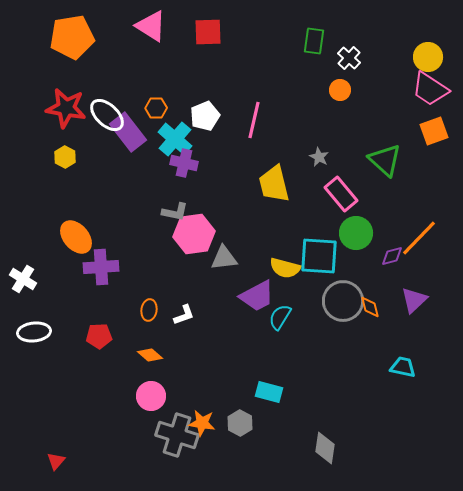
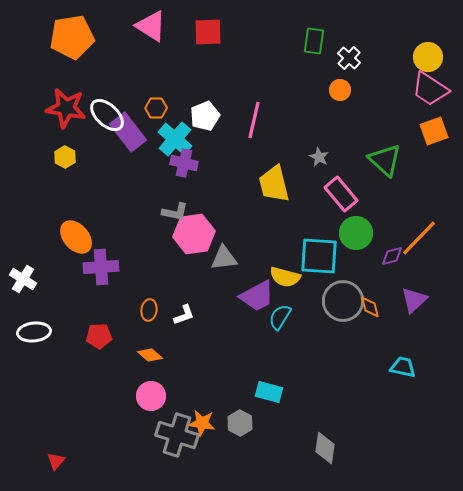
yellow semicircle at (285, 268): moved 9 px down
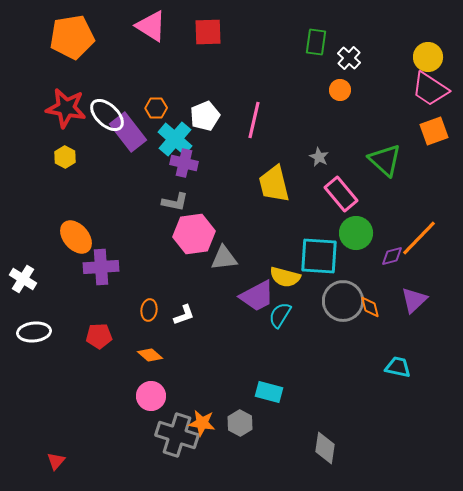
green rectangle at (314, 41): moved 2 px right, 1 px down
gray L-shape at (175, 212): moved 10 px up
cyan semicircle at (280, 317): moved 2 px up
cyan trapezoid at (403, 367): moved 5 px left
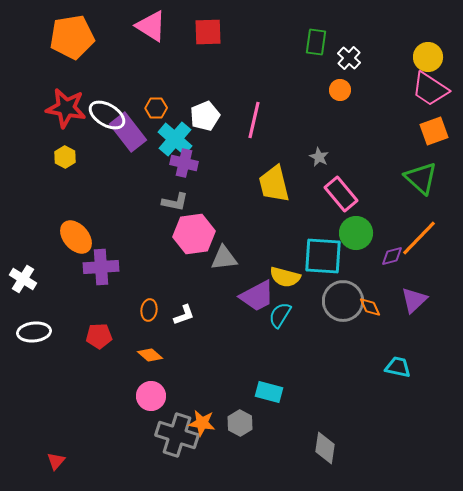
white ellipse at (107, 115): rotated 12 degrees counterclockwise
green triangle at (385, 160): moved 36 px right, 18 px down
cyan square at (319, 256): moved 4 px right
orange diamond at (370, 307): rotated 10 degrees counterclockwise
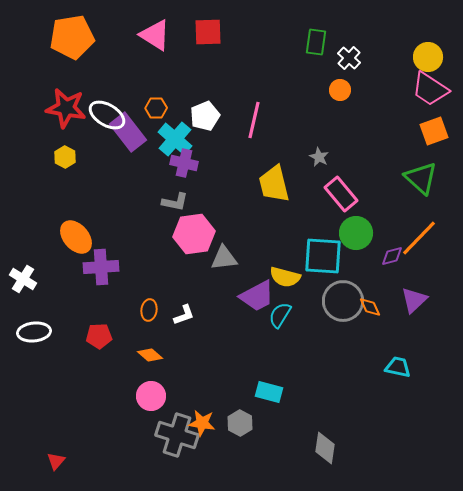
pink triangle at (151, 26): moved 4 px right, 9 px down
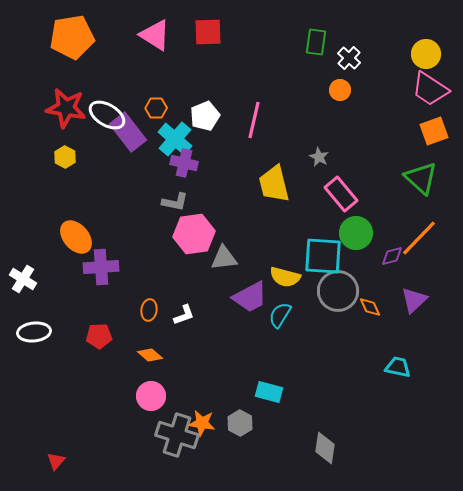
yellow circle at (428, 57): moved 2 px left, 3 px up
purple trapezoid at (257, 296): moved 7 px left, 1 px down
gray circle at (343, 301): moved 5 px left, 10 px up
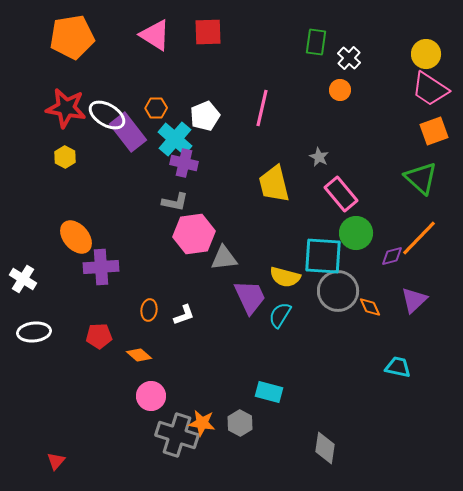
pink line at (254, 120): moved 8 px right, 12 px up
purple trapezoid at (250, 297): rotated 87 degrees counterclockwise
orange diamond at (150, 355): moved 11 px left
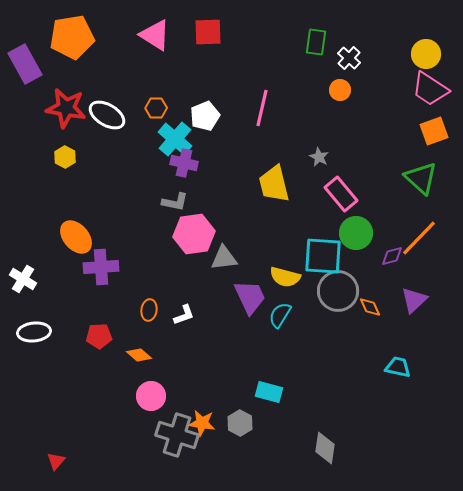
purple rectangle at (128, 132): moved 103 px left, 68 px up; rotated 9 degrees clockwise
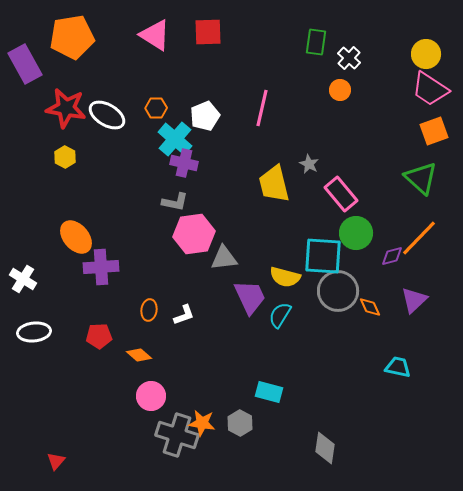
gray star at (319, 157): moved 10 px left, 7 px down
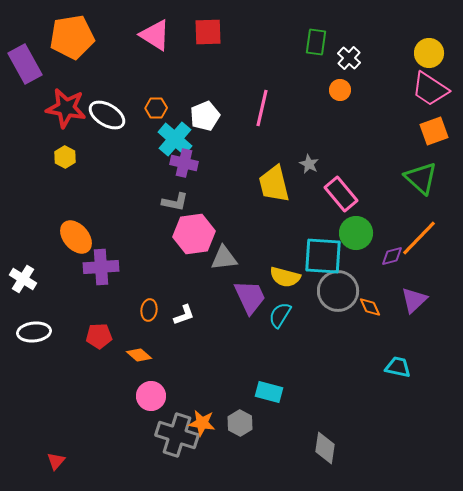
yellow circle at (426, 54): moved 3 px right, 1 px up
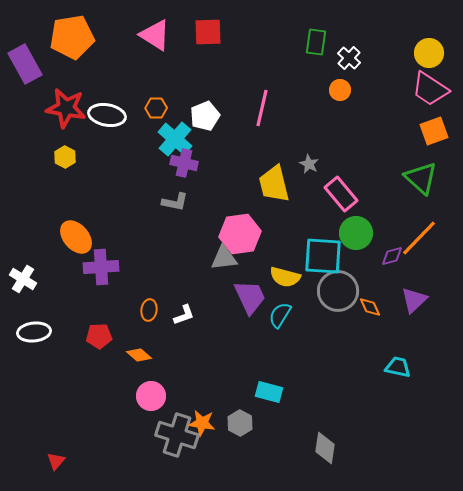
white ellipse at (107, 115): rotated 21 degrees counterclockwise
pink hexagon at (194, 234): moved 46 px right
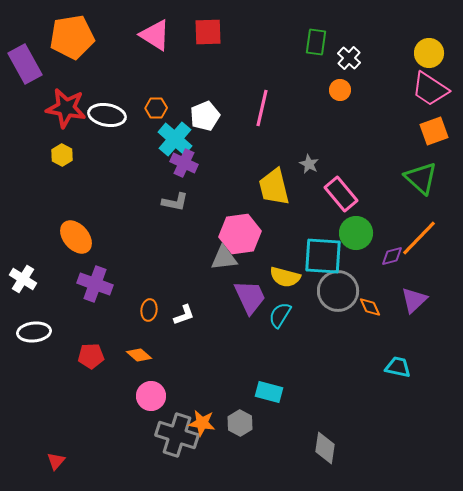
yellow hexagon at (65, 157): moved 3 px left, 2 px up
purple cross at (184, 163): rotated 12 degrees clockwise
yellow trapezoid at (274, 184): moved 3 px down
purple cross at (101, 267): moved 6 px left, 17 px down; rotated 24 degrees clockwise
red pentagon at (99, 336): moved 8 px left, 20 px down
